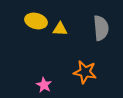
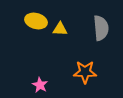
orange star: rotated 10 degrees counterclockwise
pink star: moved 4 px left
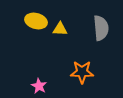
orange star: moved 3 px left
pink star: moved 1 px left, 1 px down
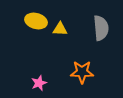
pink star: moved 3 px up; rotated 21 degrees clockwise
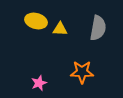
gray semicircle: moved 3 px left; rotated 15 degrees clockwise
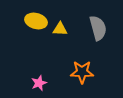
gray semicircle: rotated 25 degrees counterclockwise
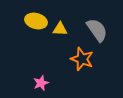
gray semicircle: moved 1 px left, 2 px down; rotated 20 degrees counterclockwise
orange star: moved 13 px up; rotated 20 degrees clockwise
pink star: moved 2 px right
